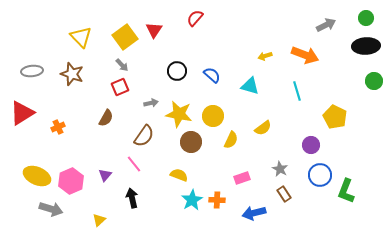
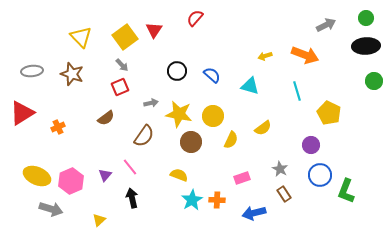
yellow pentagon at (335, 117): moved 6 px left, 4 px up
brown semicircle at (106, 118): rotated 24 degrees clockwise
pink line at (134, 164): moved 4 px left, 3 px down
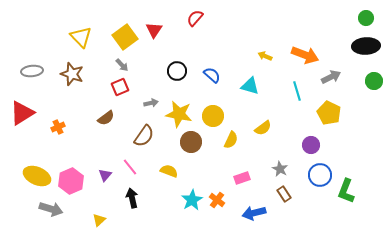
gray arrow at (326, 25): moved 5 px right, 52 px down
yellow arrow at (265, 56): rotated 40 degrees clockwise
yellow semicircle at (179, 175): moved 10 px left, 4 px up
orange cross at (217, 200): rotated 35 degrees clockwise
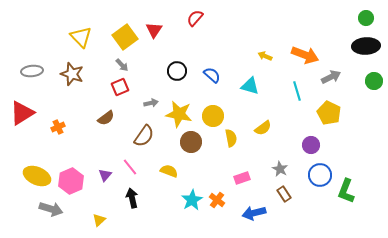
yellow semicircle at (231, 140): moved 2 px up; rotated 36 degrees counterclockwise
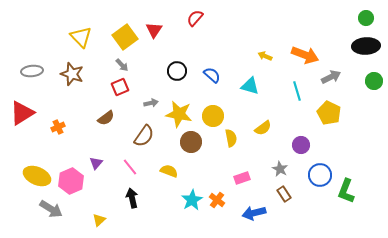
purple circle at (311, 145): moved 10 px left
purple triangle at (105, 175): moved 9 px left, 12 px up
gray arrow at (51, 209): rotated 15 degrees clockwise
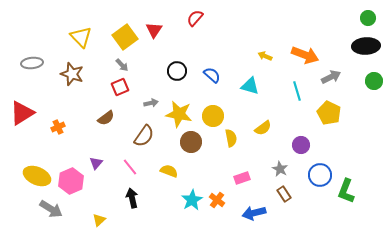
green circle at (366, 18): moved 2 px right
gray ellipse at (32, 71): moved 8 px up
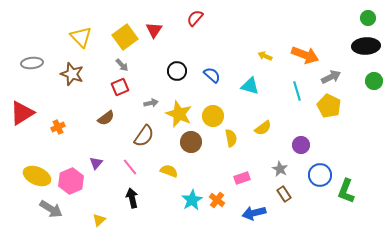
yellow pentagon at (329, 113): moved 7 px up
yellow star at (179, 114): rotated 12 degrees clockwise
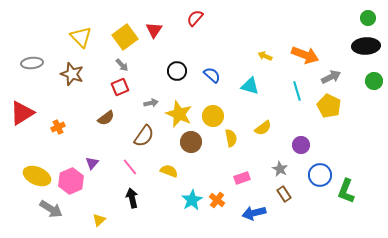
purple triangle at (96, 163): moved 4 px left
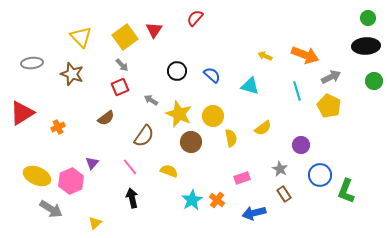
gray arrow at (151, 103): moved 3 px up; rotated 136 degrees counterclockwise
yellow triangle at (99, 220): moved 4 px left, 3 px down
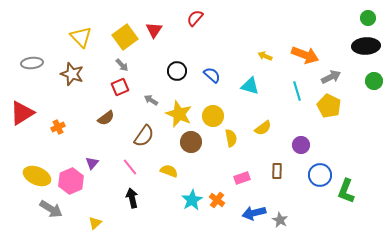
gray star at (280, 169): moved 51 px down
brown rectangle at (284, 194): moved 7 px left, 23 px up; rotated 35 degrees clockwise
